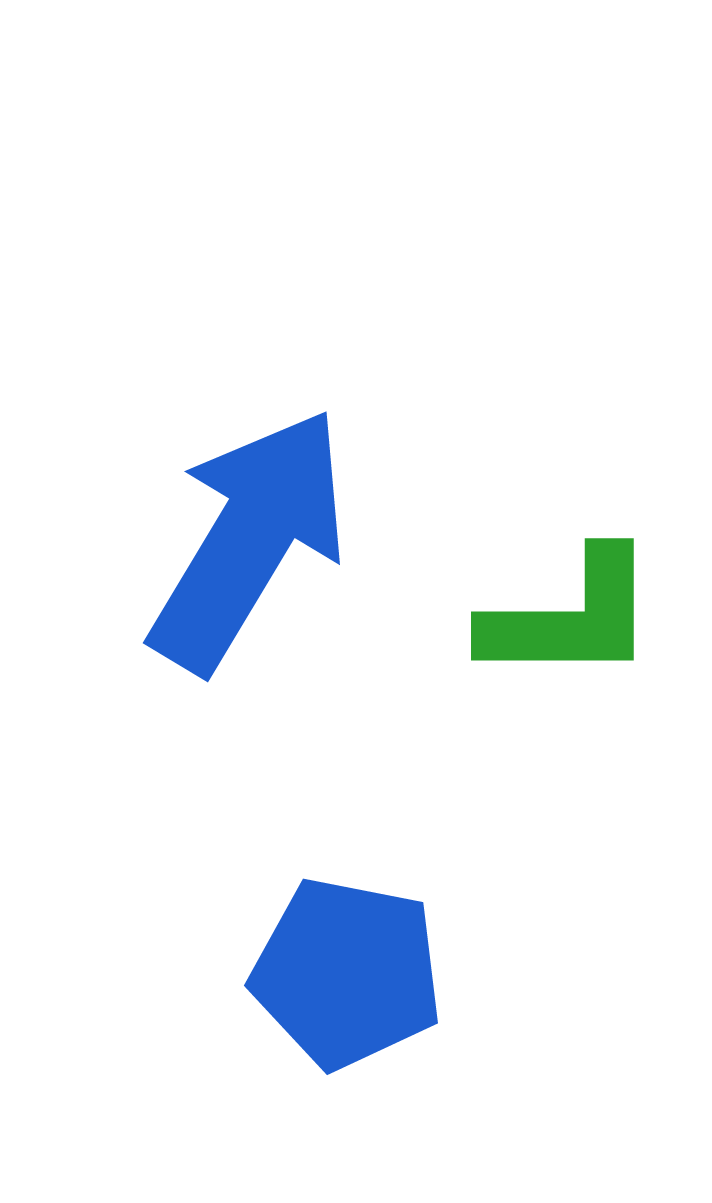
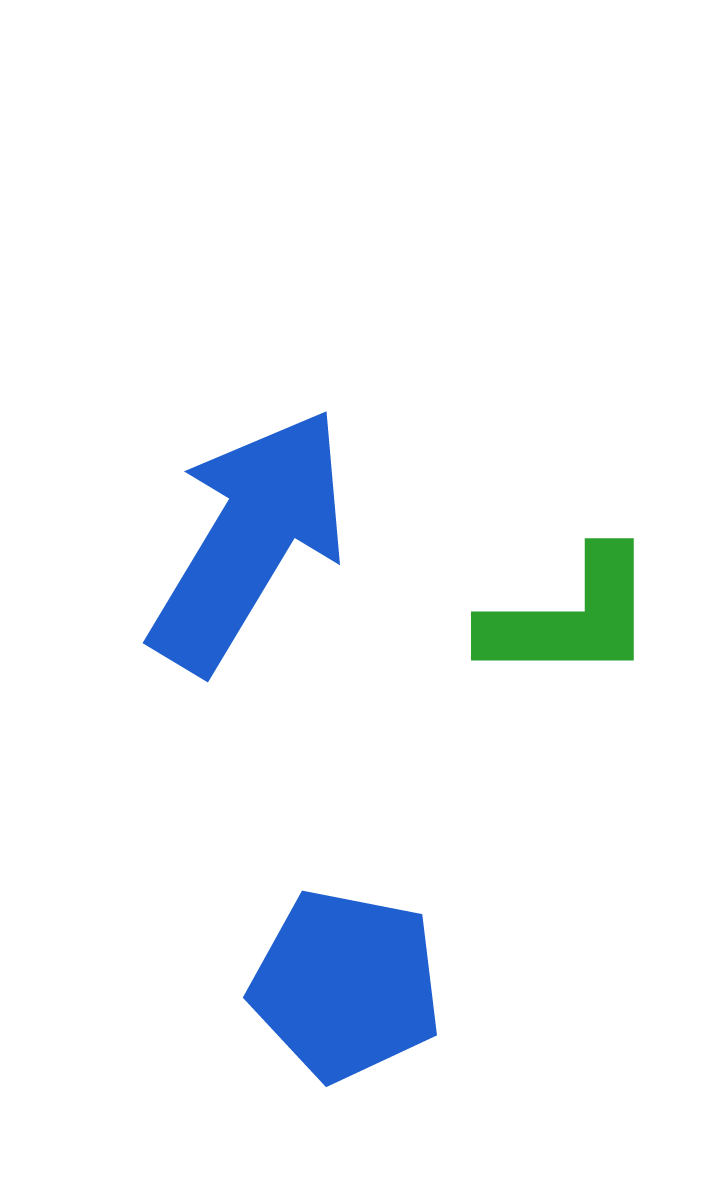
blue pentagon: moved 1 px left, 12 px down
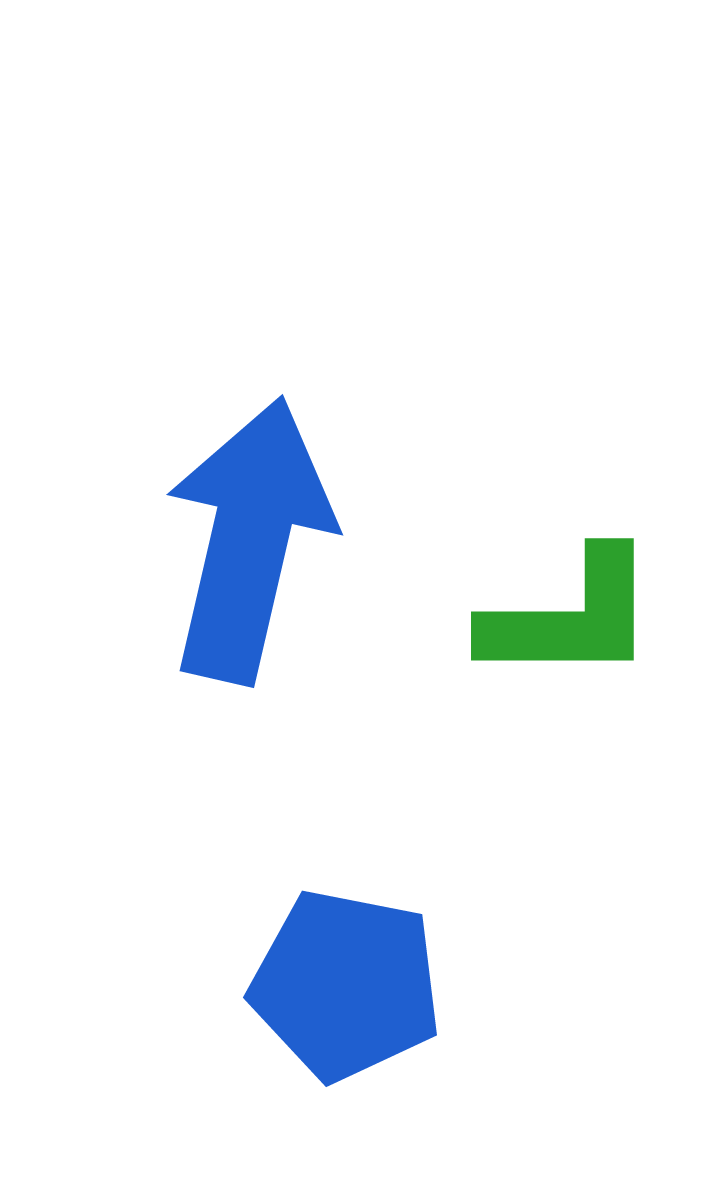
blue arrow: rotated 18 degrees counterclockwise
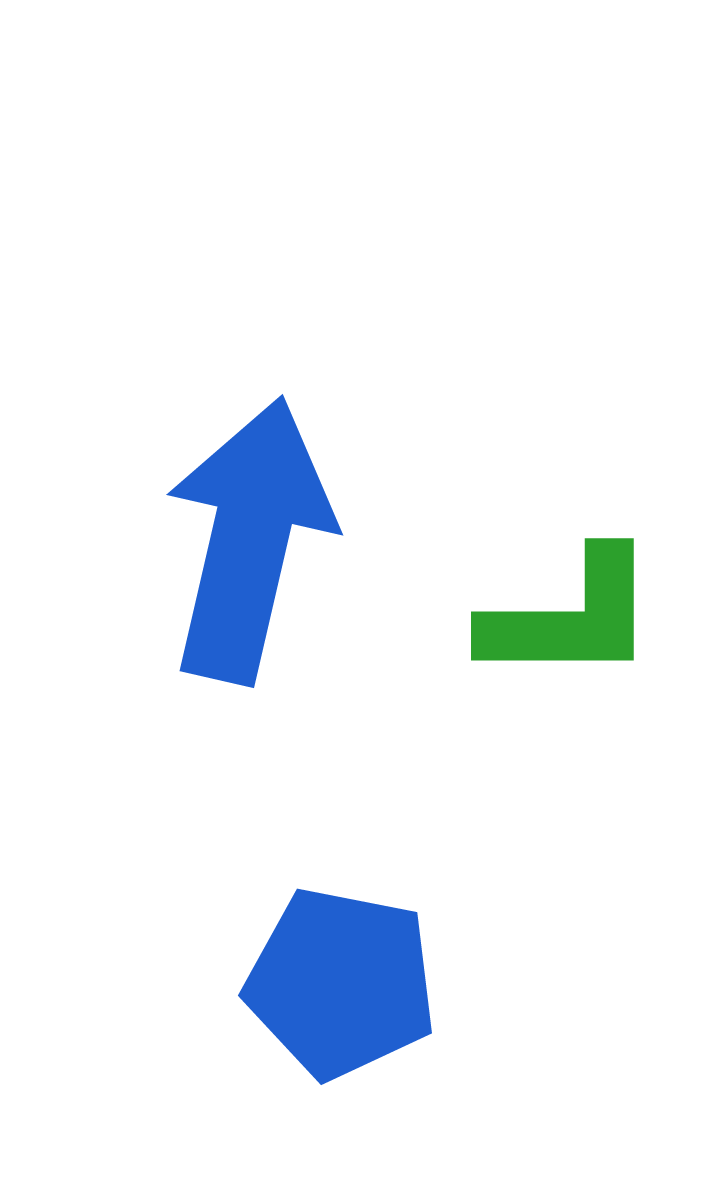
blue pentagon: moved 5 px left, 2 px up
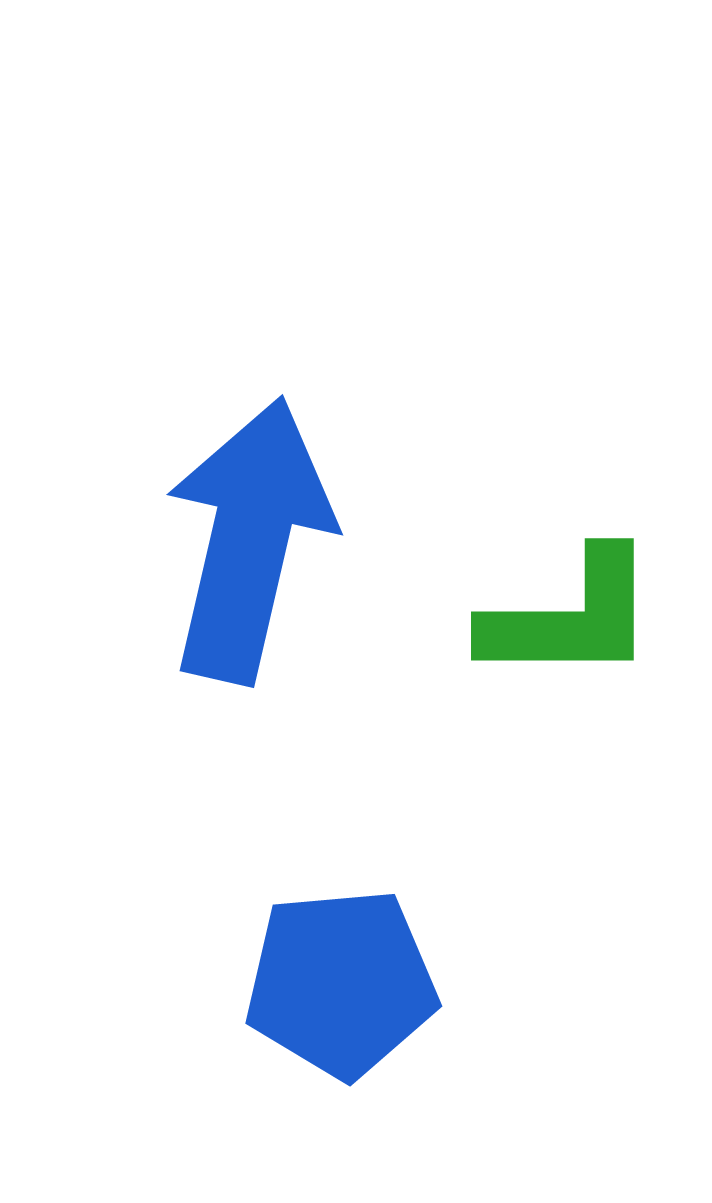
blue pentagon: rotated 16 degrees counterclockwise
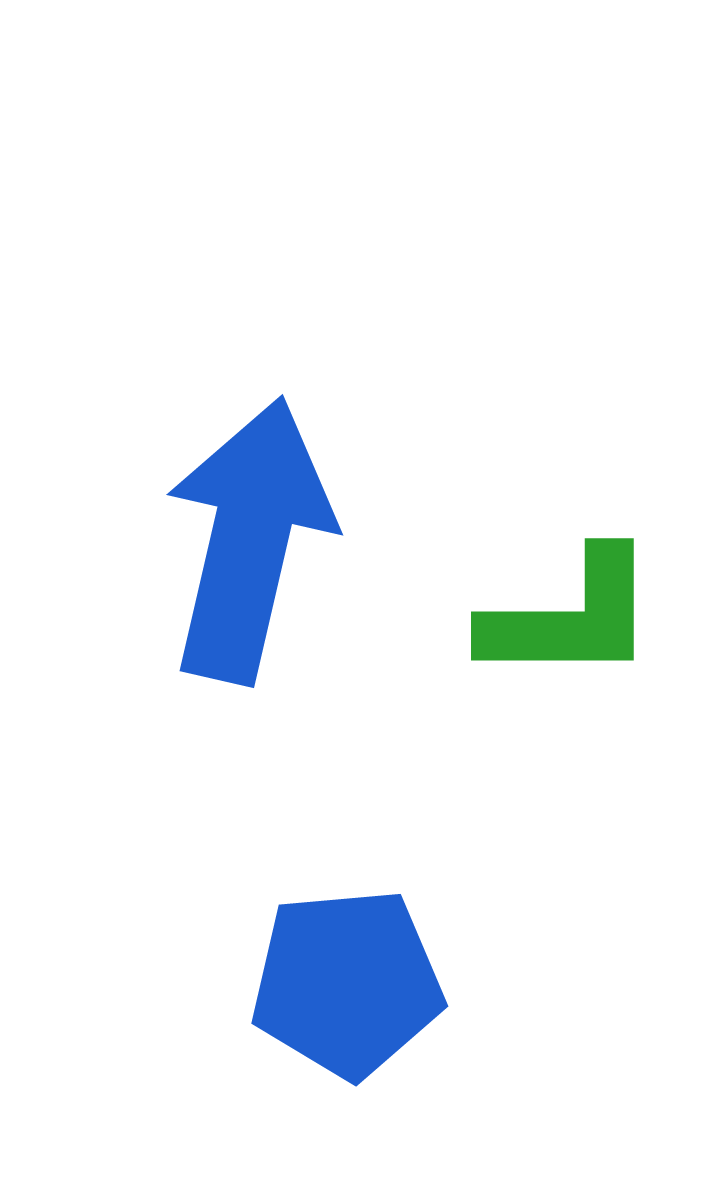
blue pentagon: moved 6 px right
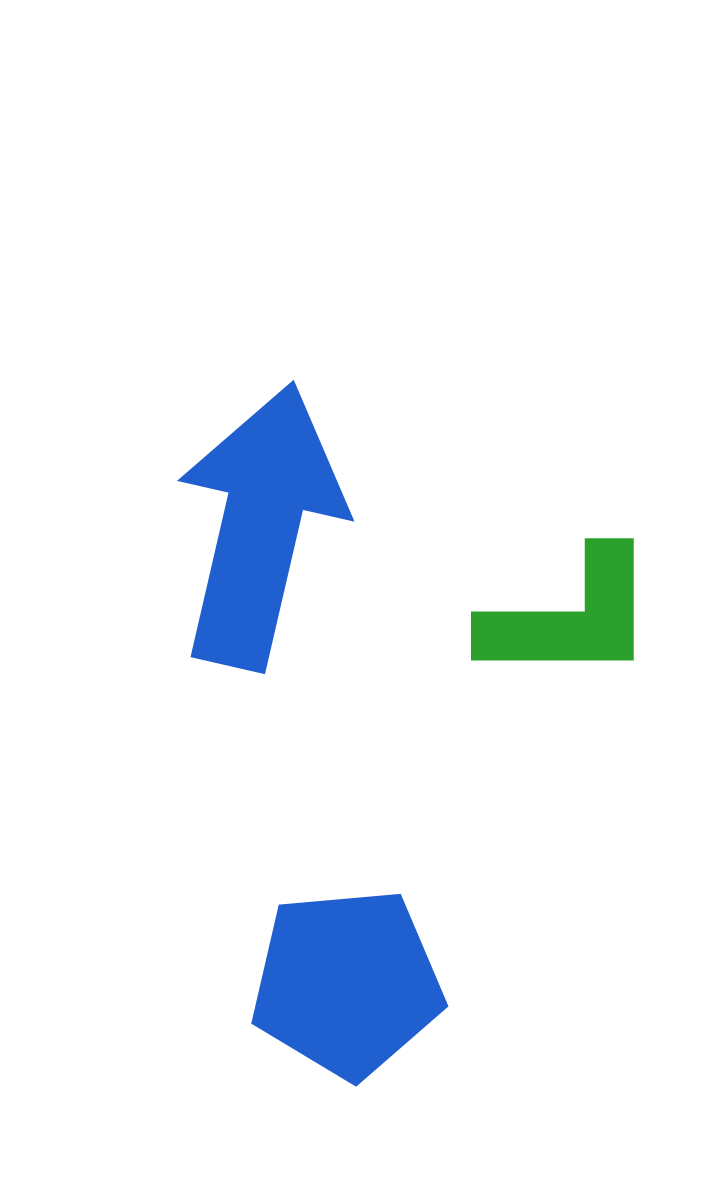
blue arrow: moved 11 px right, 14 px up
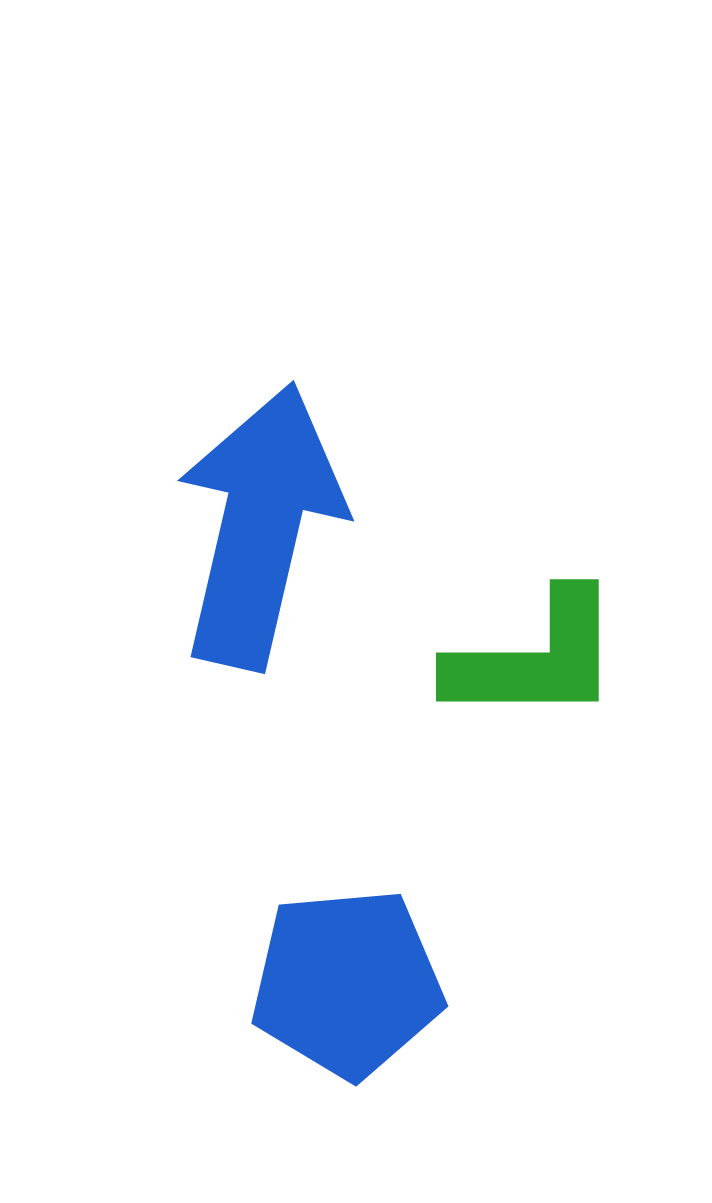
green L-shape: moved 35 px left, 41 px down
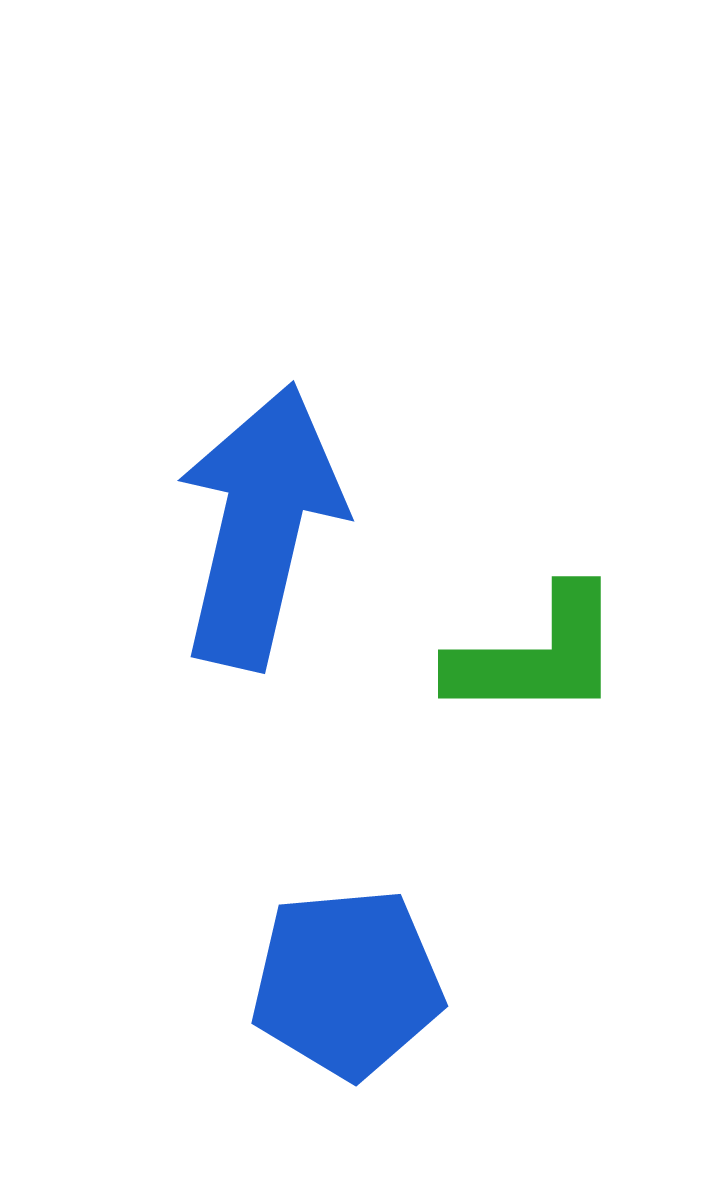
green L-shape: moved 2 px right, 3 px up
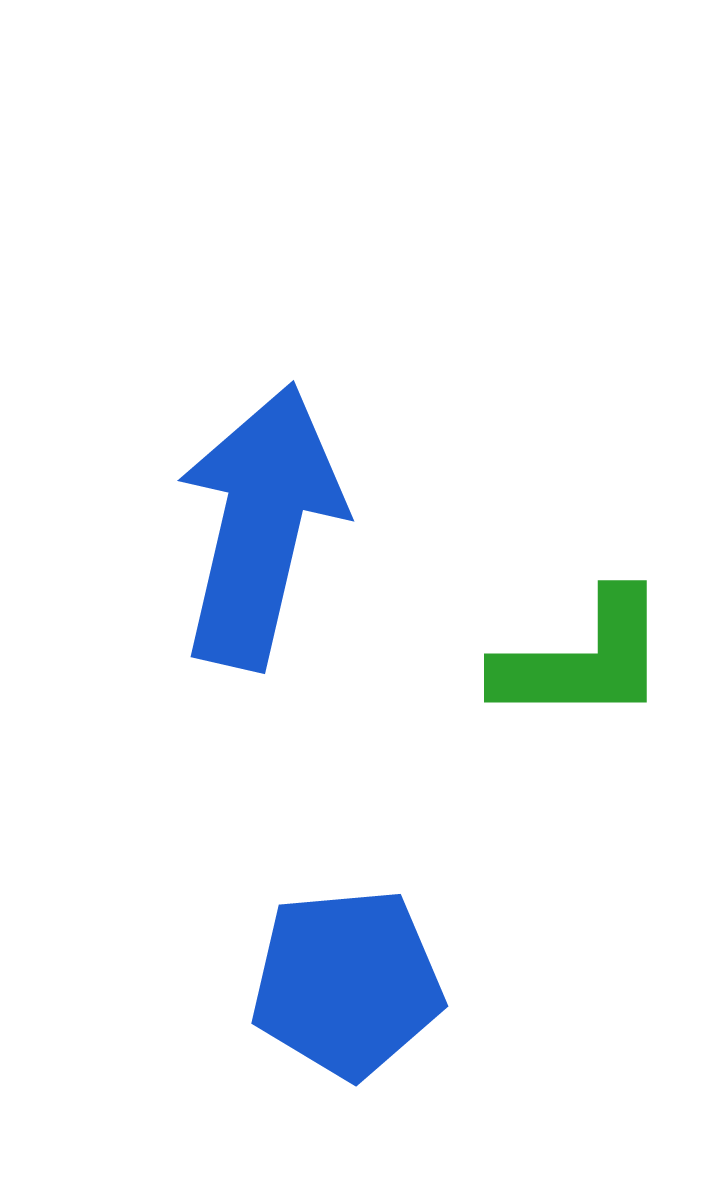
green L-shape: moved 46 px right, 4 px down
